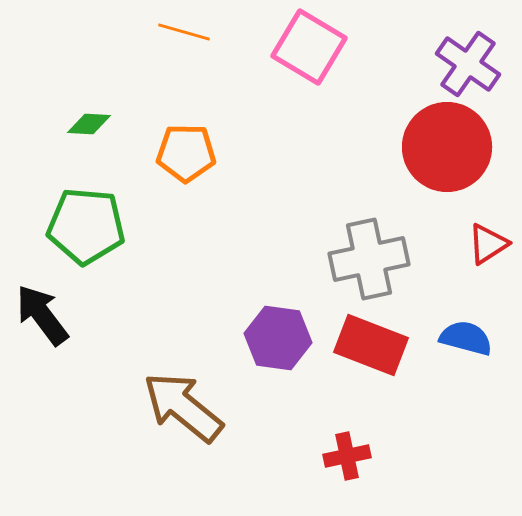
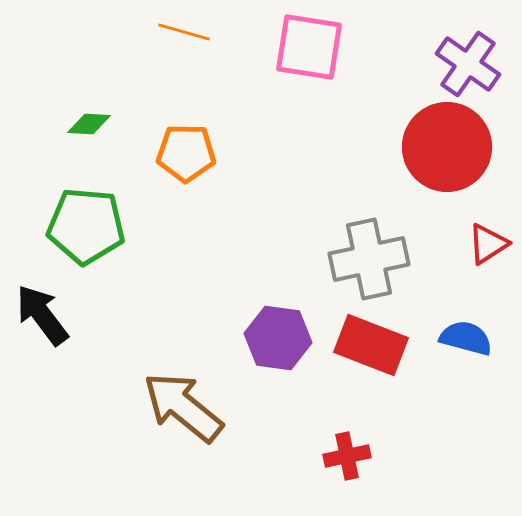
pink square: rotated 22 degrees counterclockwise
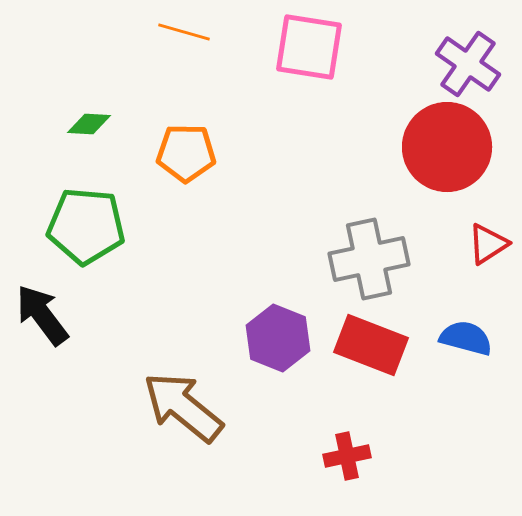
purple hexagon: rotated 14 degrees clockwise
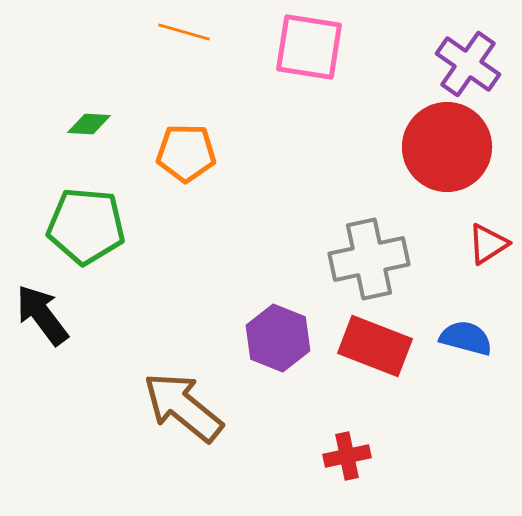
red rectangle: moved 4 px right, 1 px down
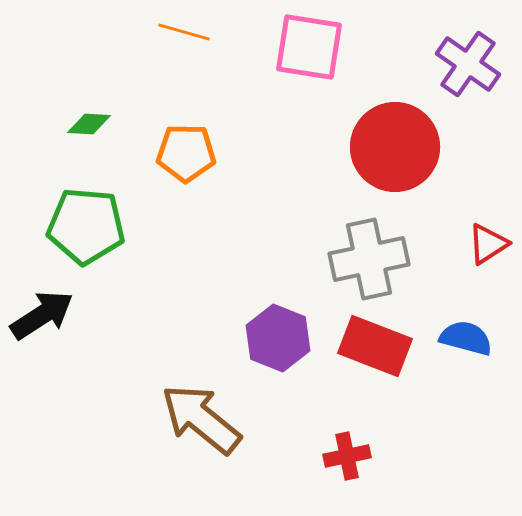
red circle: moved 52 px left
black arrow: rotated 94 degrees clockwise
brown arrow: moved 18 px right, 12 px down
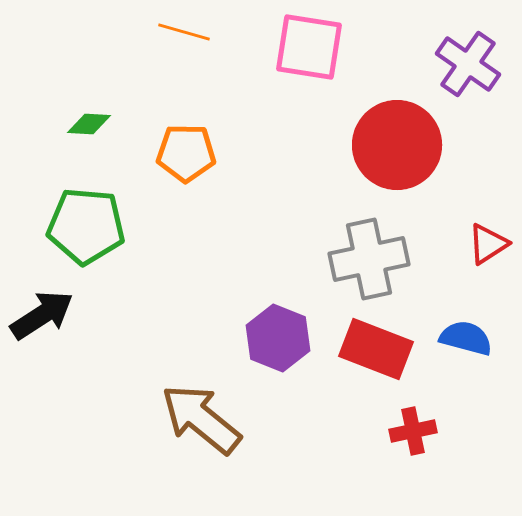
red circle: moved 2 px right, 2 px up
red rectangle: moved 1 px right, 3 px down
red cross: moved 66 px right, 25 px up
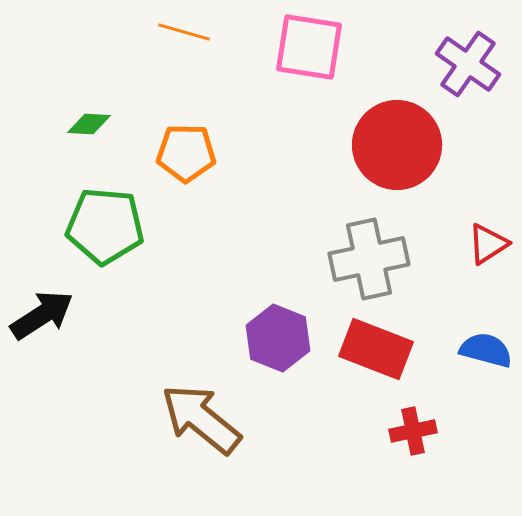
green pentagon: moved 19 px right
blue semicircle: moved 20 px right, 12 px down
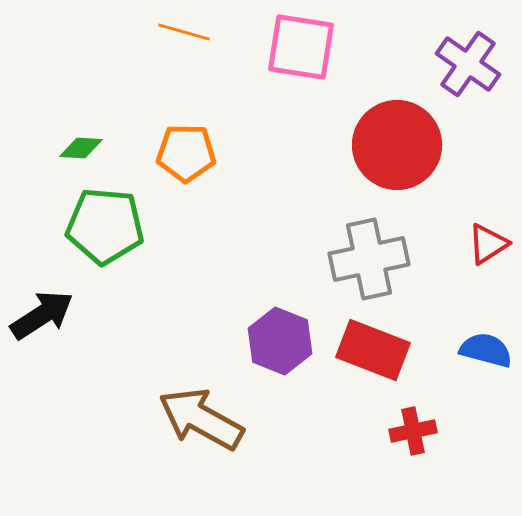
pink square: moved 8 px left
green diamond: moved 8 px left, 24 px down
purple hexagon: moved 2 px right, 3 px down
red rectangle: moved 3 px left, 1 px down
brown arrow: rotated 10 degrees counterclockwise
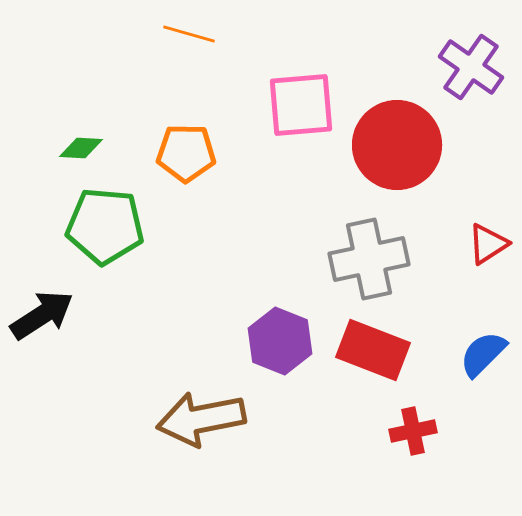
orange line: moved 5 px right, 2 px down
pink square: moved 58 px down; rotated 14 degrees counterclockwise
purple cross: moved 3 px right, 3 px down
blue semicircle: moved 3 px left, 4 px down; rotated 60 degrees counterclockwise
brown arrow: rotated 40 degrees counterclockwise
